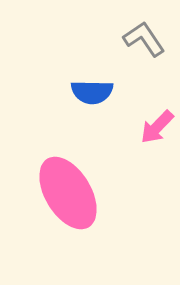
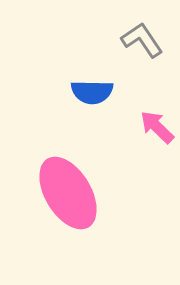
gray L-shape: moved 2 px left, 1 px down
pink arrow: rotated 90 degrees clockwise
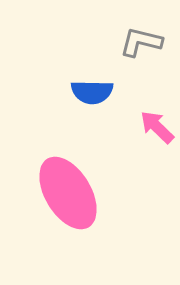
gray L-shape: moved 1 px left, 2 px down; rotated 42 degrees counterclockwise
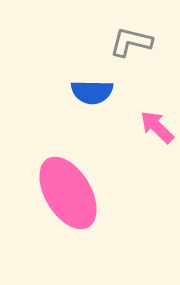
gray L-shape: moved 10 px left
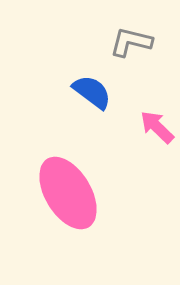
blue semicircle: rotated 144 degrees counterclockwise
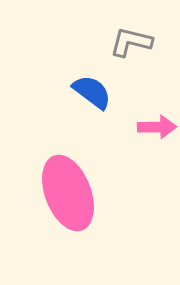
pink arrow: rotated 135 degrees clockwise
pink ellipse: rotated 10 degrees clockwise
